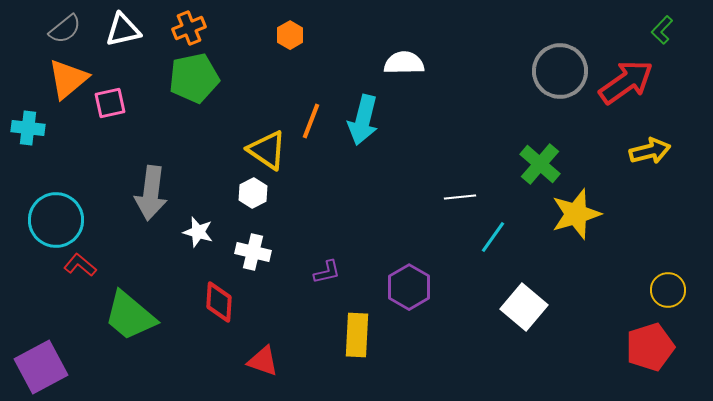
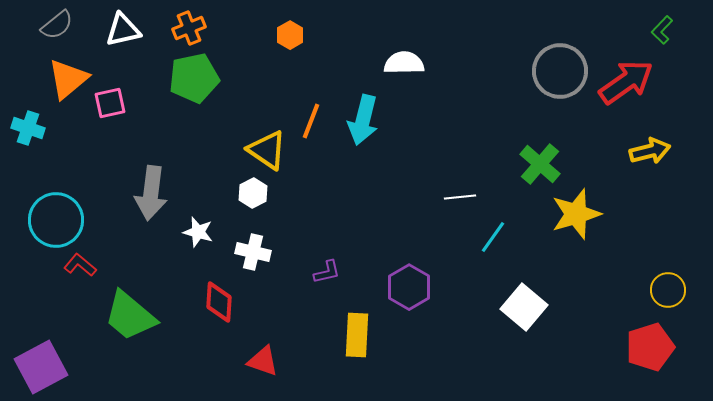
gray semicircle: moved 8 px left, 4 px up
cyan cross: rotated 12 degrees clockwise
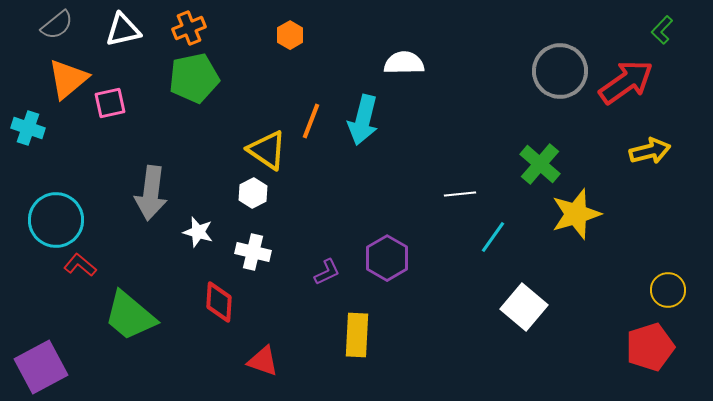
white line: moved 3 px up
purple L-shape: rotated 12 degrees counterclockwise
purple hexagon: moved 22 px left, 29 px up
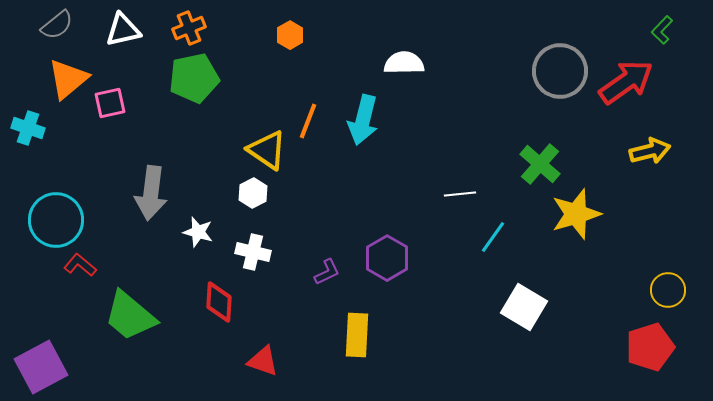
orange line: moved 3 px left
white square: rotated 9 degrees counterclockwise
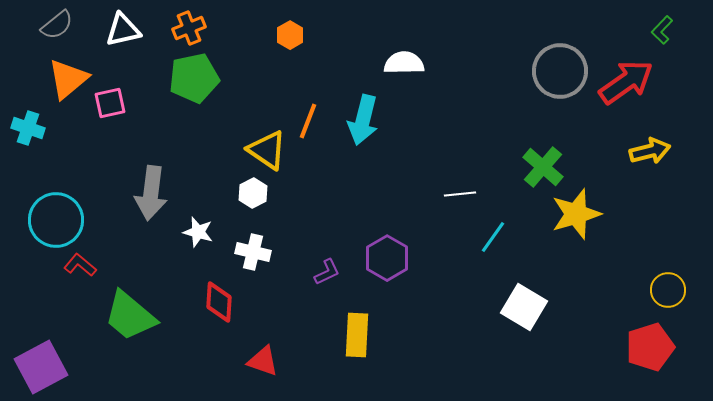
green cross: moved 3 px right, 3 px down
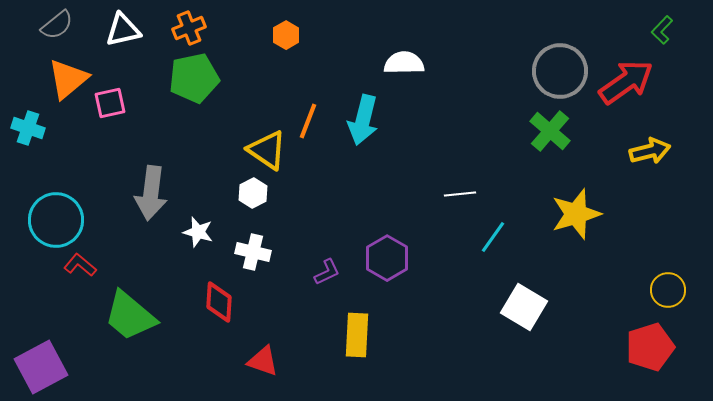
orange hexagon: moved 4 px left
green cross: moved 7 px right, 36 px up
